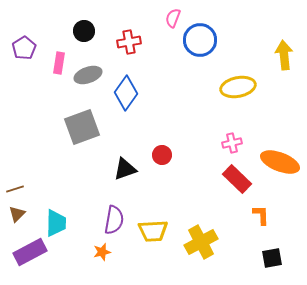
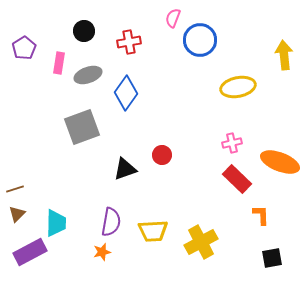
purple semicircle: moved 3 px left, 2 px down
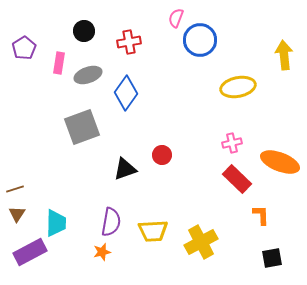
pink semicircle: moved 3 px right
brown triangle: rotated 12 degrees counterclockwise
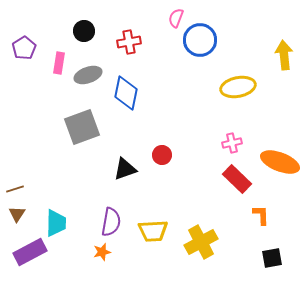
blue diamond: rotated 24 degrees counterclockwise
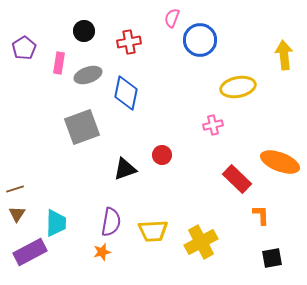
pink semicircle: moved 4 px left
pink cross: moved 19 px left, 18 px up
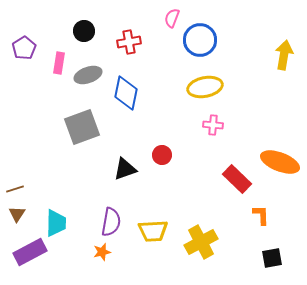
yellow arrow: rotated 16 degrees clockwise
yellow ellipse: moved 33 px left
pink cross: rotated 18 degrees clockwise
